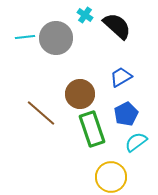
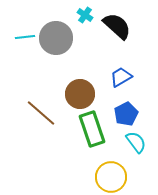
cyan semicircle: rotated 90 degrees clockwise
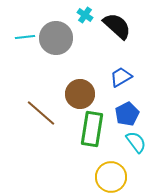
blue pentagon: moved 1 px right
green rectangle: rotated 28 degrees clockwise
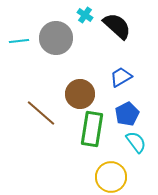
cyan line: moved 6 px left, 4 px down
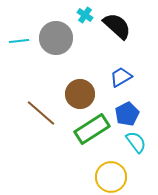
green rectangle: rotated 48 degrees clockwise
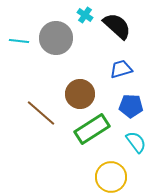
cyan line: rotated 12 degrees clockwise
blue trapezoid: moved 8 px up; rotated 15 degrees clockwise
blue pentagon: moved 4 px right, 8 px up; rotated 30 degrees clockwise
